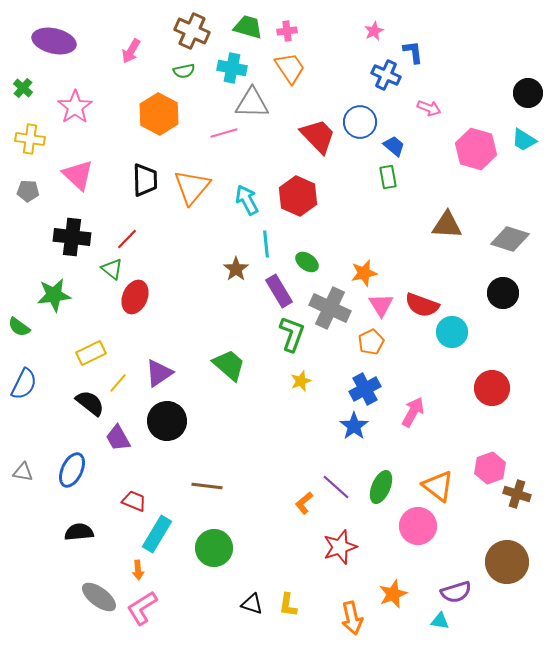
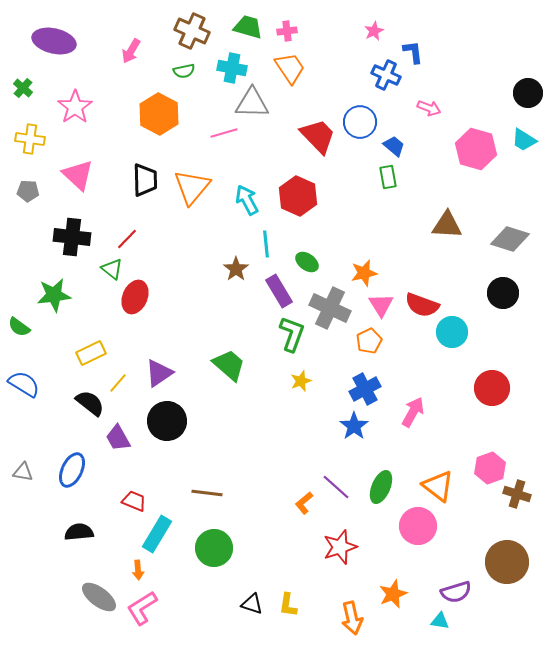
orange pentagon at (371, 342): moved 2 px left, 1 px up
blue semicircle at (24, 384): rotated 84 degrees counterclockwise
brown line at (207, 486): moved 7 px down
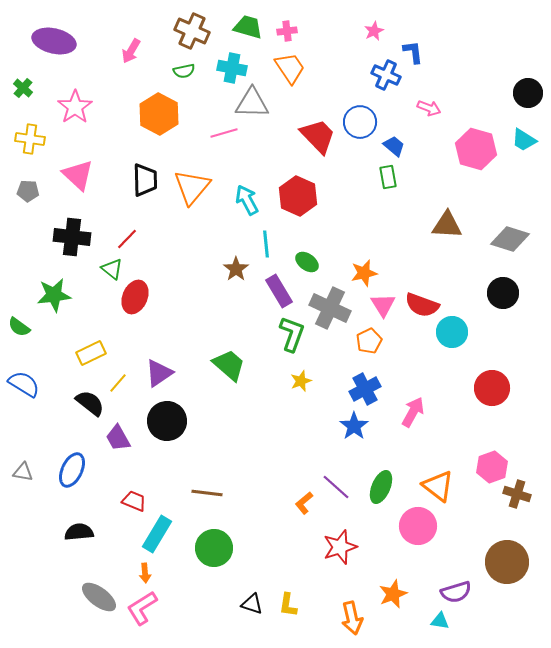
pink triangle at (381, 305): moved 2 px right
pink hexagon at (490, 468): moved 2 px right, 1 px up
orange arrow at (138, 570): moved 7 px right, 3 px down
